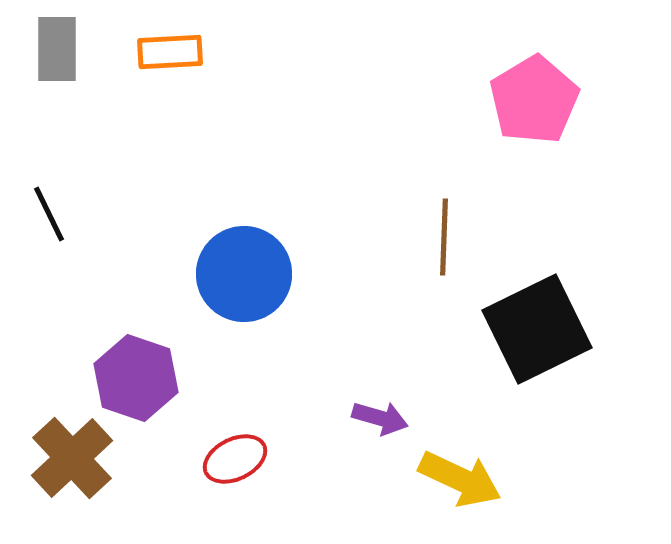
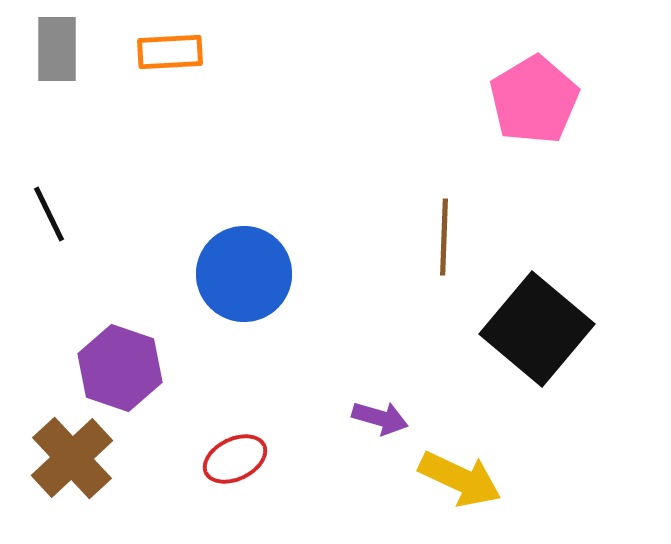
black square: rotated 24 degrees counterclockwise
purple hexagon: moved 16 px left, 10 px up
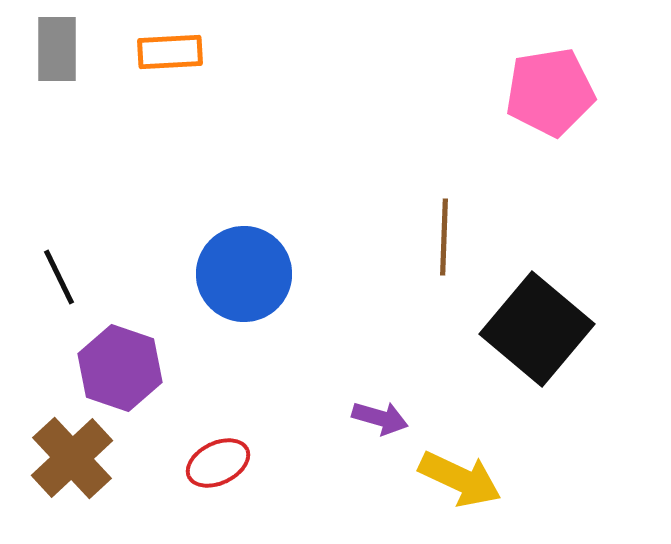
pink pentagon: moved 16 px right, 8 px up; rotated 22 degrees clockwise
black line: moved 10 px right, 63 px down
red ellipse: moved 17 px left, 4 px down
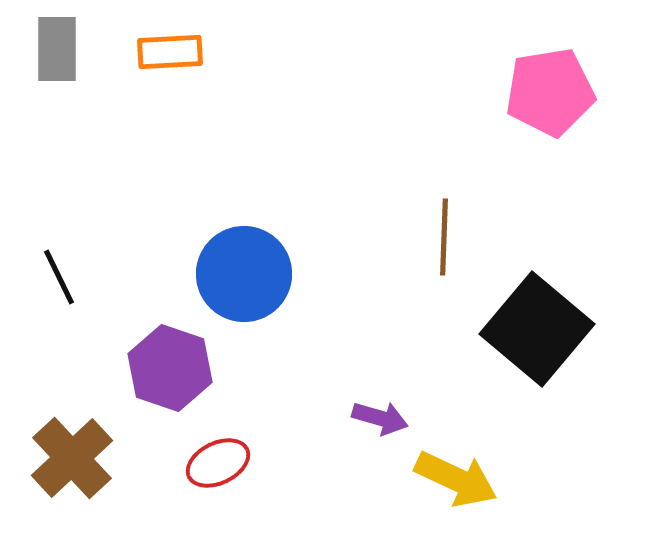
purple hexagon: moved 50 px right
yellow arrow: moved 4 px left
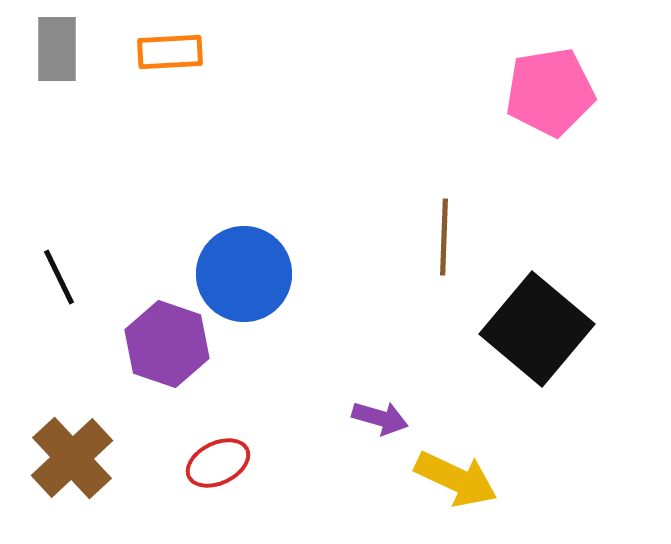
purple hexagon: moved 3 px left, 24 px up
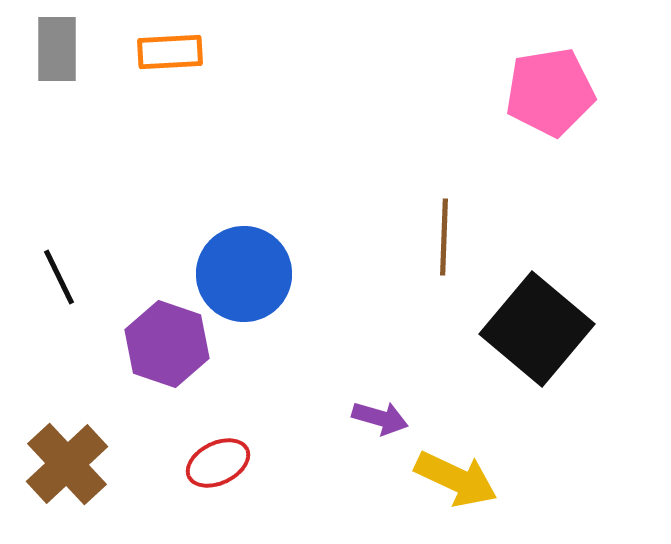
brown cross: moved 5 px left, 6 px down
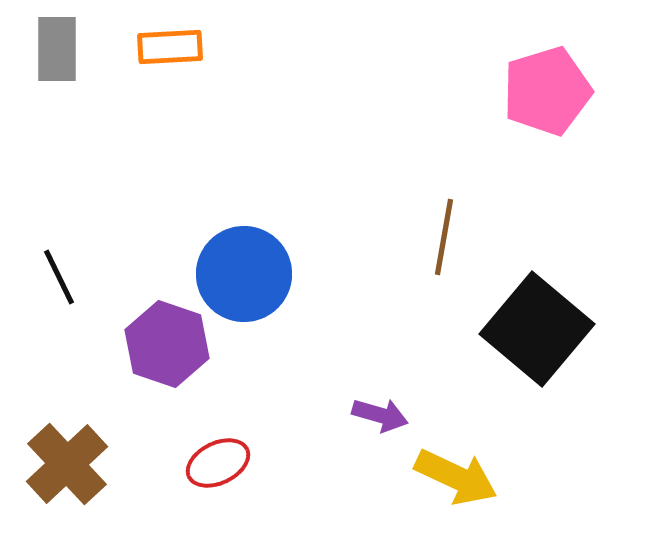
orange rectangle: moved 5 px up
pink pentagon: moved 3 px left, 1 px up; rotated 8 degrees counterclockwise
brown line: rotated 8 degrees clockwise
purple arrow: moved 3 px up
yellow arrow: moved 2 px up
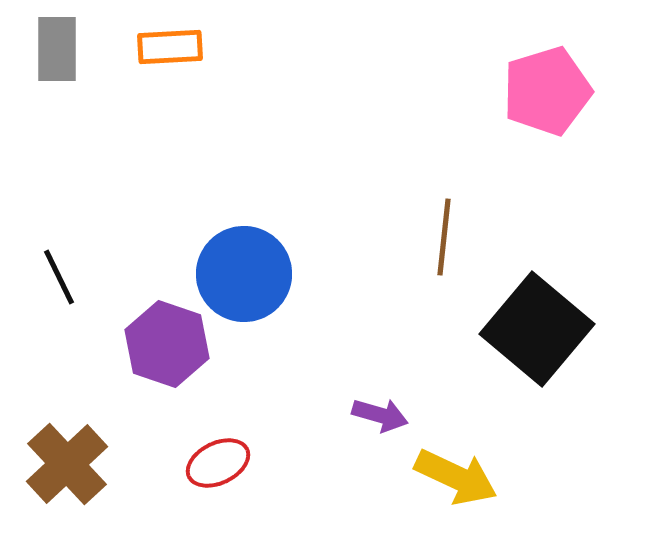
brown line: rotated 4 degrees counterclockwise
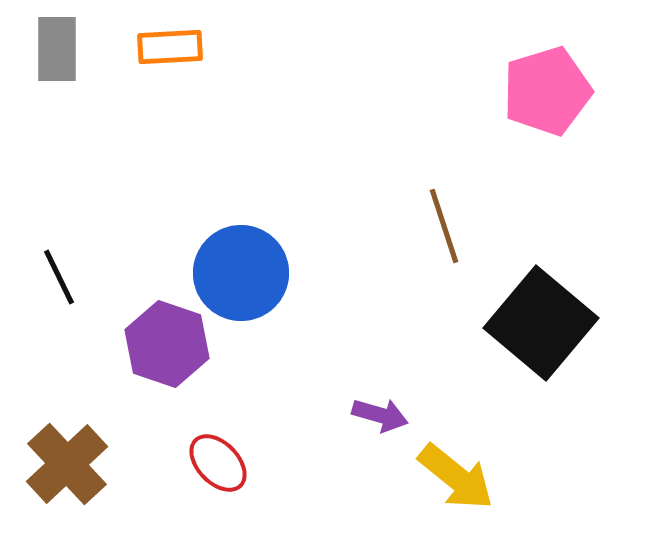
brown line: moved 11 px up; rotated 24 degrees counterclockwise
blue circle: moved 3 px left, 1 px up
black square: moved 4 px right, 6 px up
red ellipse: rotated 72 degrees clockwise
yellow arrow: rotated 14 degrees clockwise
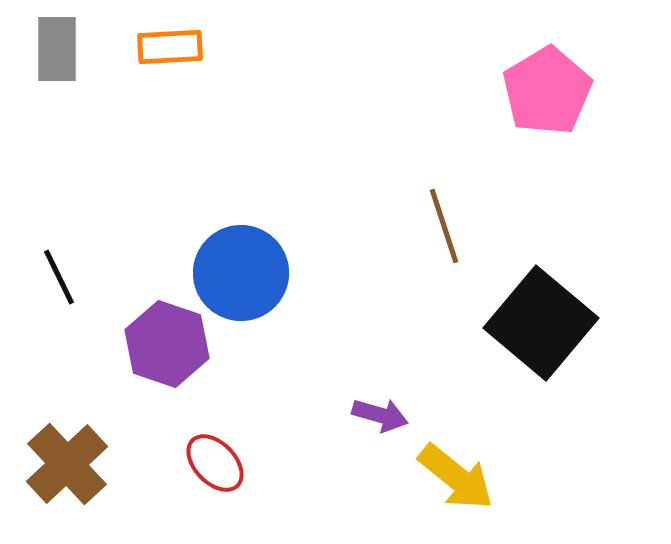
pink pentagon: rotated 14 degrees counterclockwise
red ellipse: moved 3 px left
